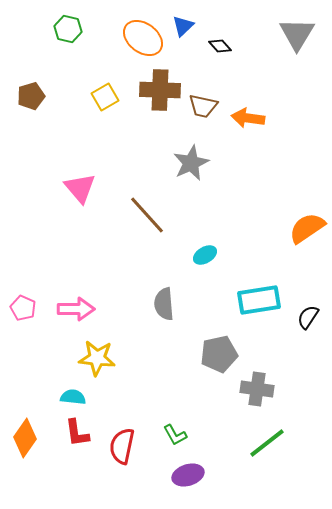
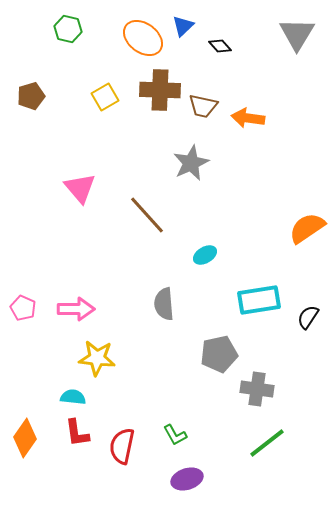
purple ellipse: moved 1 px left, 4 px down
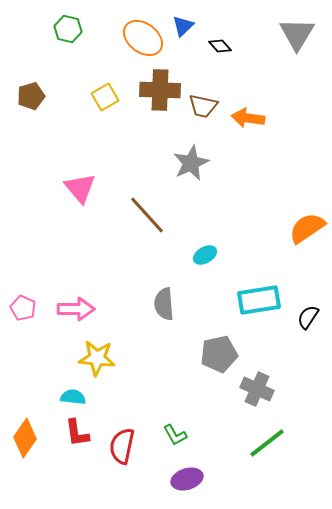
gray cross: rotated 16 degrees clockwise
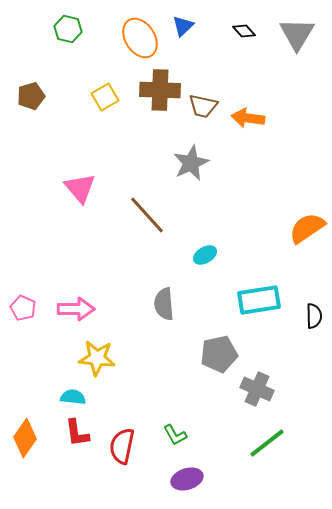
orange ellipse: moved 3 px left; rotated 21 degrees clockwise
black diamond: moved 24 px right, 15 px up
black semicircle: moved 6 px right, 1 px up; rotated 145 degrees clockwise
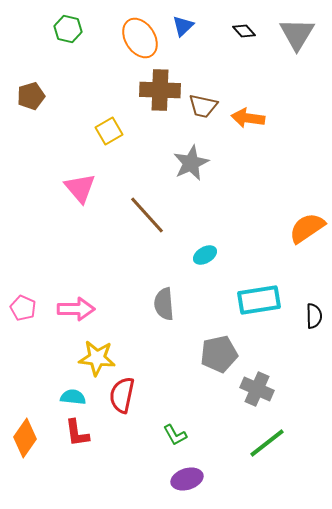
yellow square: moved 4 px right, 34 px down
red semicircle: moved 51 px up
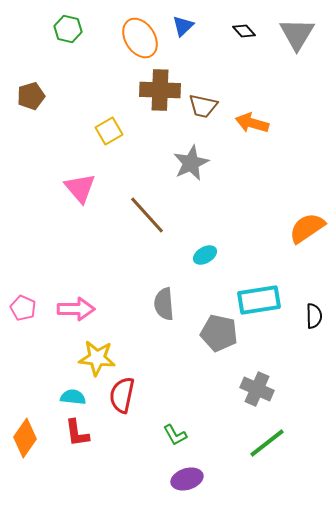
orange arrow: moved 4 px right, 5 px down; rotated 8 degrees clockwise
gray pentagon: moved 21 px up; rotated 24 degrees clockwise
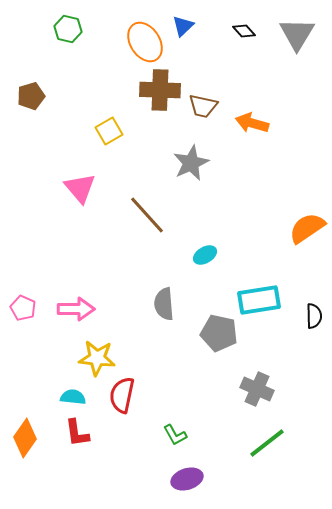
orange ellipse: moved 5 px right, 4 px down
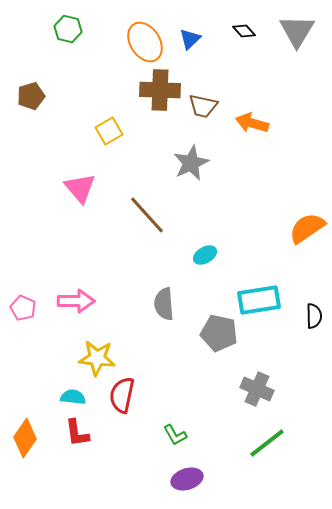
blue triangle: moved 7 px right, 13 px down
gray triangle: moved 3 px up
pink arrow: moved 8 px up
